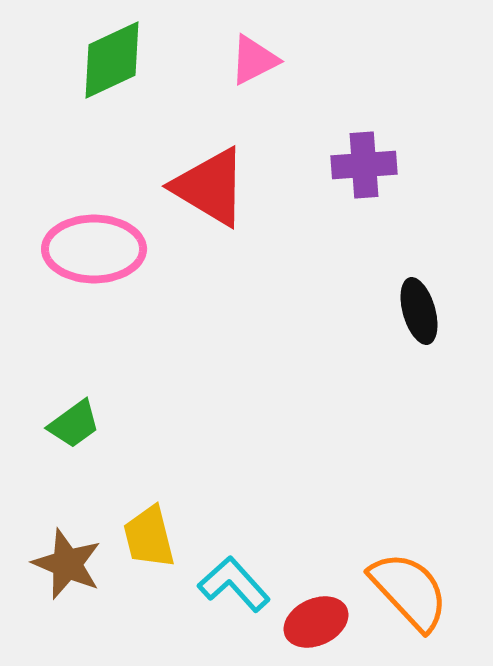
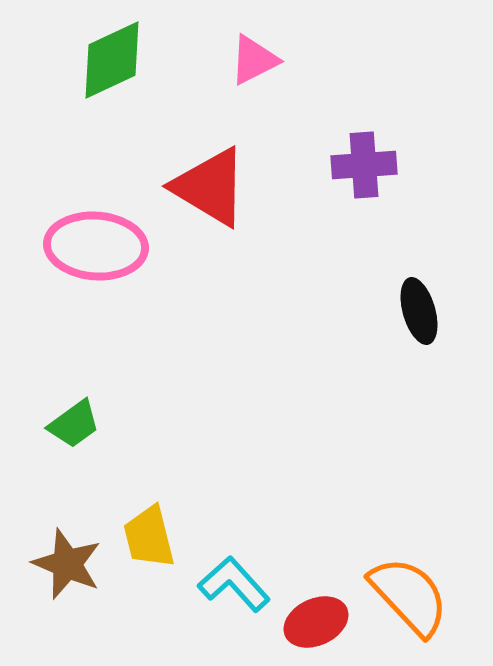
pink ellipse: moved 2 px right, 3 px up; rotated 4 degrees clockwise
orange semicircle: moved 5 px down
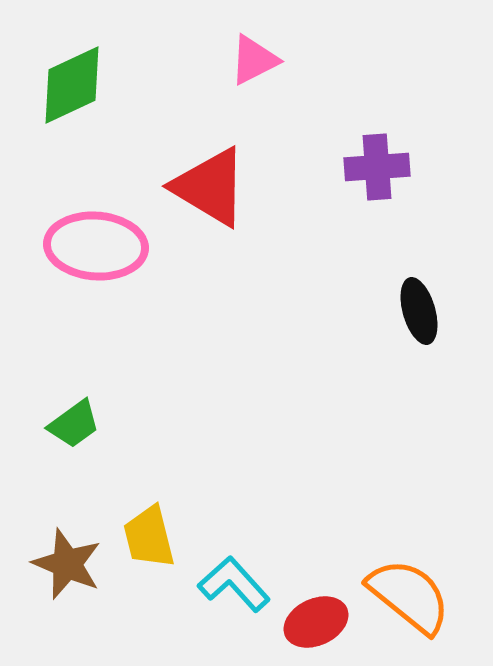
green diamond: moved 40 px left, 25 px down
purple cross: moved 13 px right, 2 px down
orange semicircle: rotated 8 degrees counterclockwise
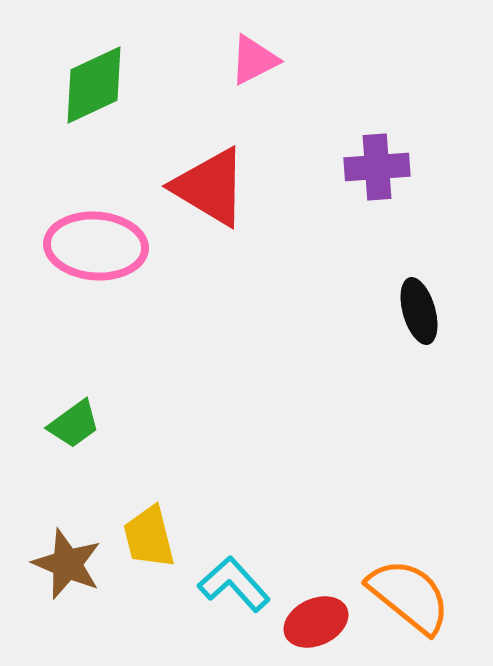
green diamond: moved 22 px right
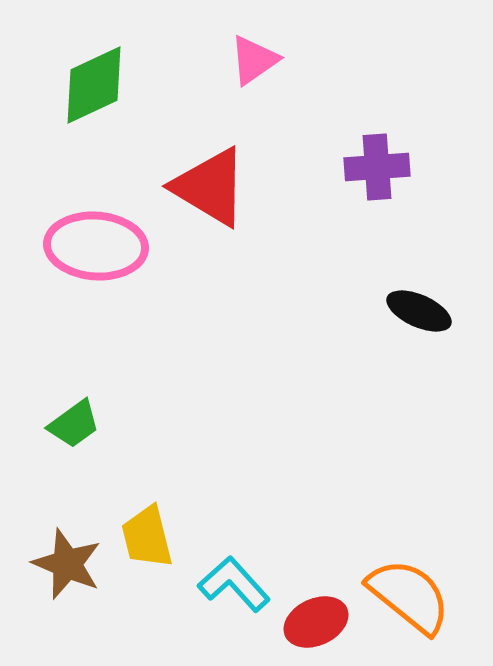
pink triangle: rotated 8 degrees counterclockwise
black ellipse: rotated 50 degrees counterclockwise
yellow trapezoid: moved 2 px left
